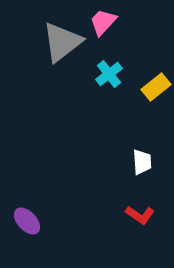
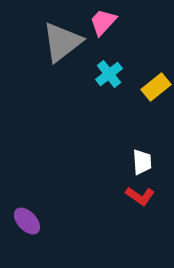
red L-shape: moved 19 px up
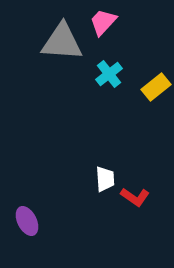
gray triangle: rotated 42 degrees clockwise
white trapezoid: moved 37 px left, 17 px down
red L-shape: moved 5 px left, 1 px down
purple ellipse: rotated 16 degrees clockwise
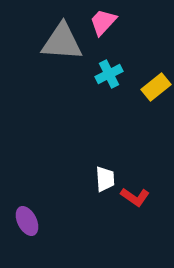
cyan cross: rotated 12 degrees clockwise
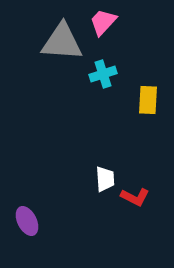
cyan cross: moved 6 px left; rotated 8 degrees clockwise
yellow rectangle: moved 8 px left, 13 px down; rotated 48 degrees counterclockwise
red L-shape: rotated 8 degrees counterclockwise
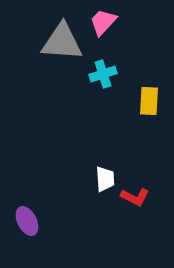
yellow rectangle: moved 1 px right, 1 px down
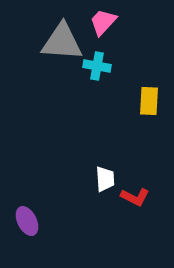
cyan cross: moved 6 px left, 8 px up; rotated 28 degrees clockwise
